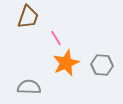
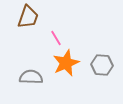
gray semicircle: moved 2 px right, 10 px up
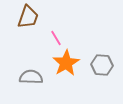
orange star: rotated 8 degrees counterclockwise
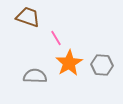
brown trapezoid: rotated 90 degrees counterclockwise
orange star: moved 3 px right
gray semicircle: moved 4 px right, 1 px up
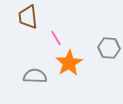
brown trapezoid: rotated 115 degrees counterclockwise
gray hexagon: moved 7 px right, 17 px up
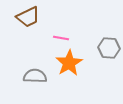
brown trapezoid: rotated 110 degrees counterclockwise
pink line: moved 5 px right; rotated 49 degrees counterclockwise
